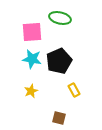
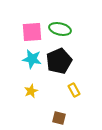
green ellipse: moved 11 px down
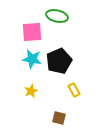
green ellipse: moved 3 px left, 13 px up
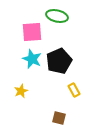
cyan star: rotated 12 degrees clockwise
yellow star: moved 10 px left
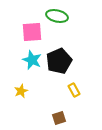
cyan star: moved 1 px down
brown square: rotated 32 degrees counterclockwise
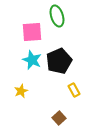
green ellipse: rotated 60 degrees clockwise
brown square: rotated 24 degrees counterclockwise
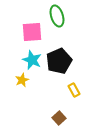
yellow star: moved 1 px right, 11 px up
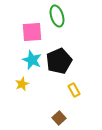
yellow star: moved 4 px down
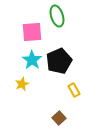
cyan star: rotated 12 degrees clockwise
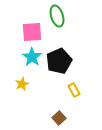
cyan star: moved 3 px up
